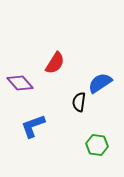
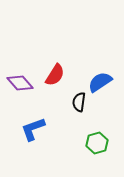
red semicircle: moved 12 px down
blue semicircle: moved 1 px up
blue L-shape: moved 3 px down
green hexagon: moved 2 px up; rotated 25 degrees counterclockwise
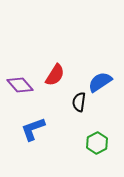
purple diamond: moved 2 px down
green hexagon: rotated 10 degrees counterclockwise
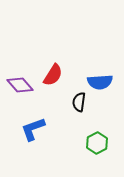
red semicircle: moved 2 px left
blue semicircle: rotated 150 degrees counterclockwise
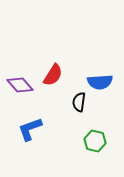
blue L-shape: moved 3 px left
green hexagon: moved 2 px left, 2 px up; rotated 20 degrees counterclockwise
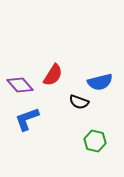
blue semicircle: rotated 10 degrees counterclockwise
black semicircle: rotated 78 degrees counterclockwise
blue L-shape: moved 3 px left, 10 px up
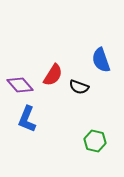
blue semicircle: moved 1 px right, 22 px up; rotated 85 degrees clockwise
black semicircle: moved 15 px up
blue L-shape: rotated 48 degrees counterclockwise
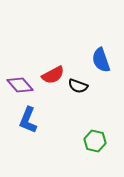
red semicircle: rotated 30 degrees clockwise
black semicircle: moved 1 px left, 1 px up
blue L-shape: moved 1 px right, 1 px down
